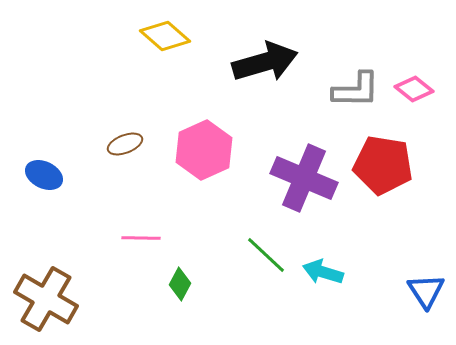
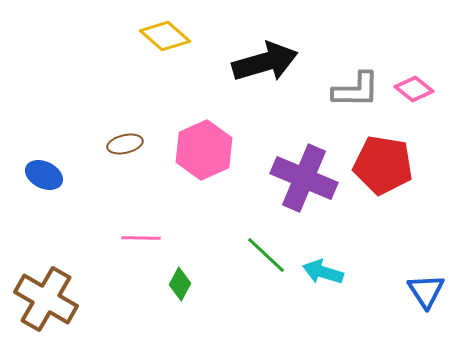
brown ellipse: rotated 8 degrees clockwise
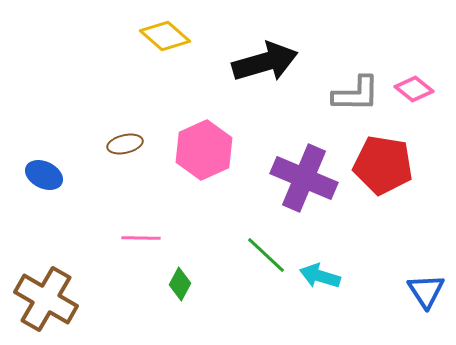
gray L-shape: moved 4 px down
cyan arrow: moved 3 px left, 4 px down
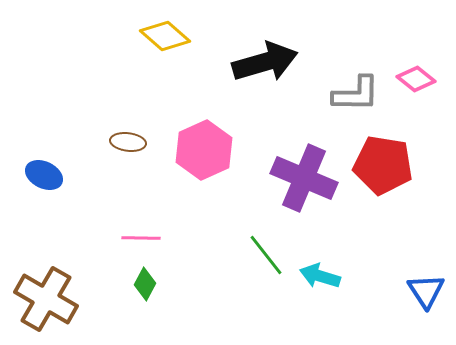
pink diamond: moved 2 px right, 10 px up
brown ellipse: moved 3 px right, 2 px up; rotated 20 degrees clockwise
green line: rotated 9 degrees clockwise
green diamond: moved 35 px left
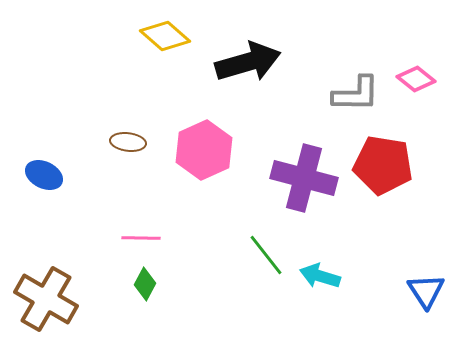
black arrow: moved 17 px left
purple cross: rotated 8 degrees counterclockwise
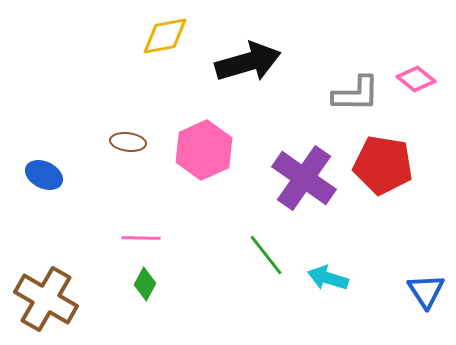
yellow diamond: rotated 51 degrees counterclockwise
purple cross: rotated 20 degrees clockwise
cyan arrow: moved 8 px right, 2 px down
